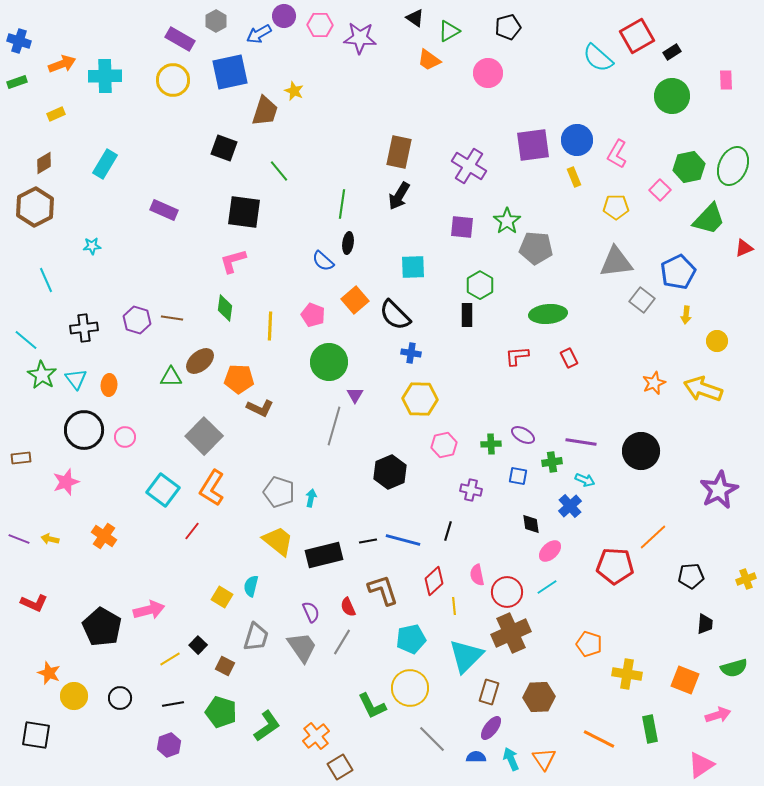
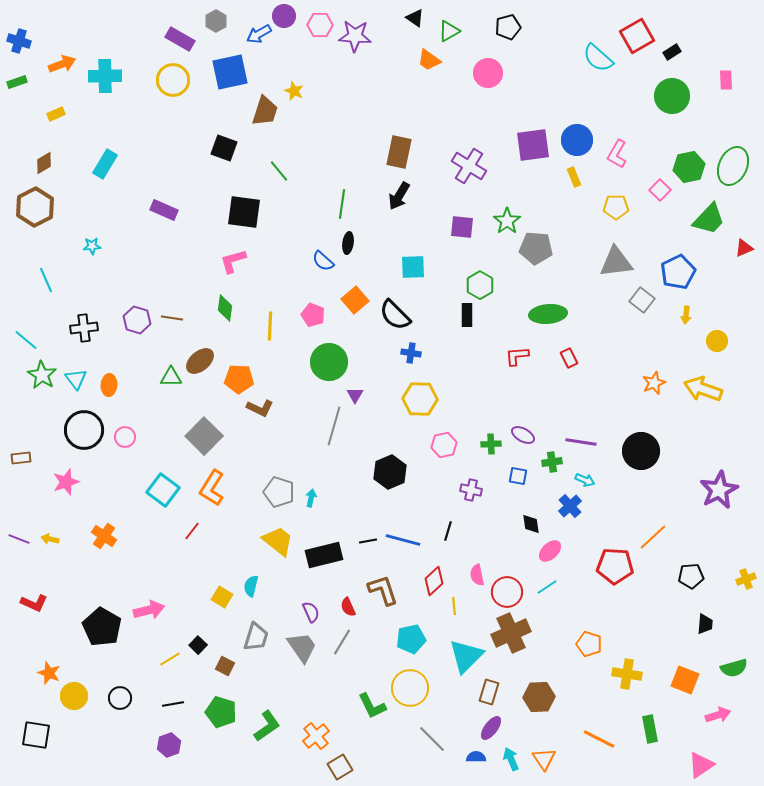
purple star at (360, 38): moved 5 px left, 2 px up
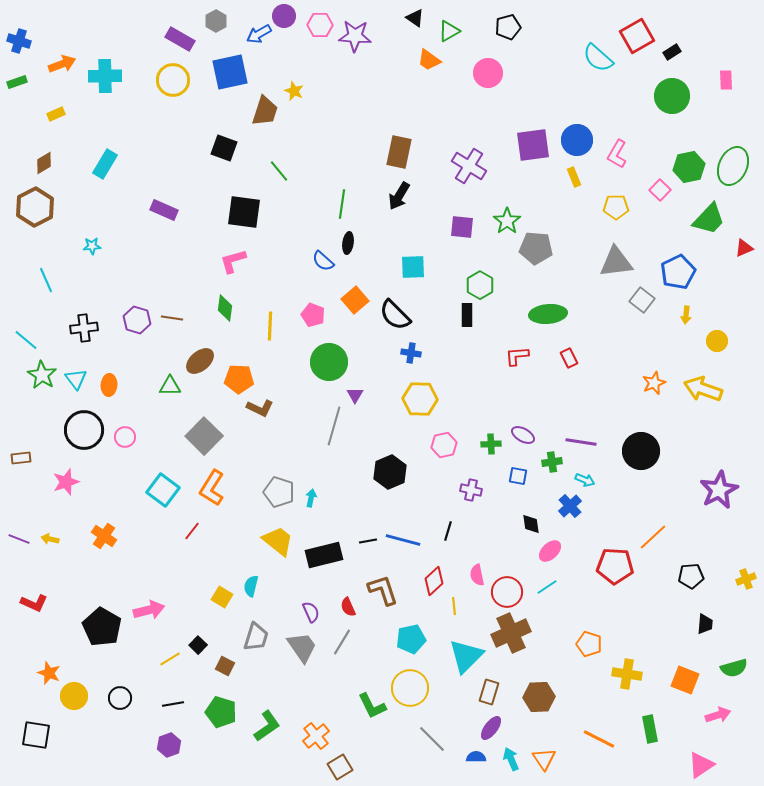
green triangle at (171, 377): moved 1 px left, 9 px down
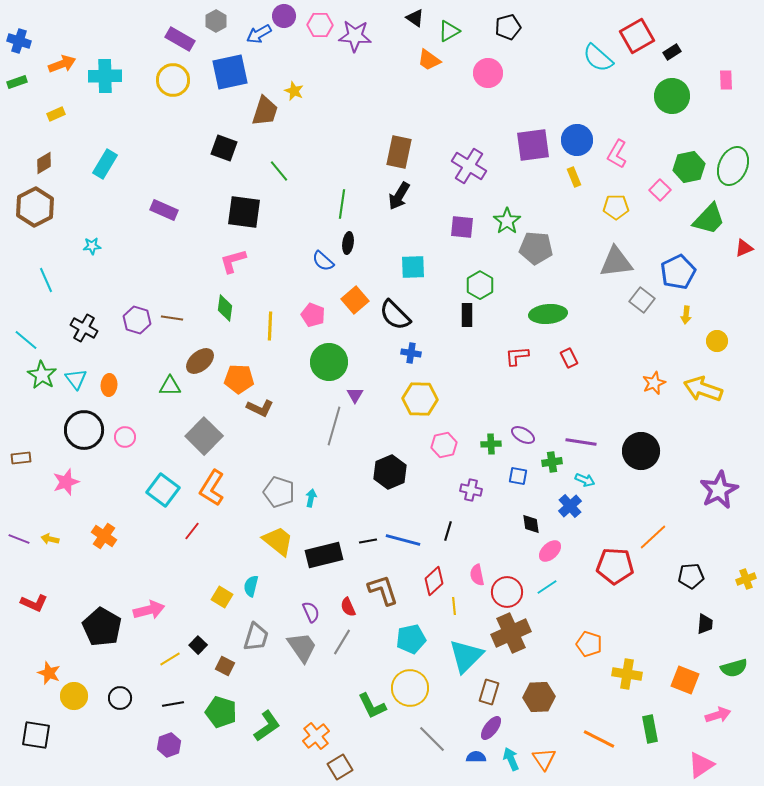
black cross at (84, 328): rotated 36 degrees clockwise
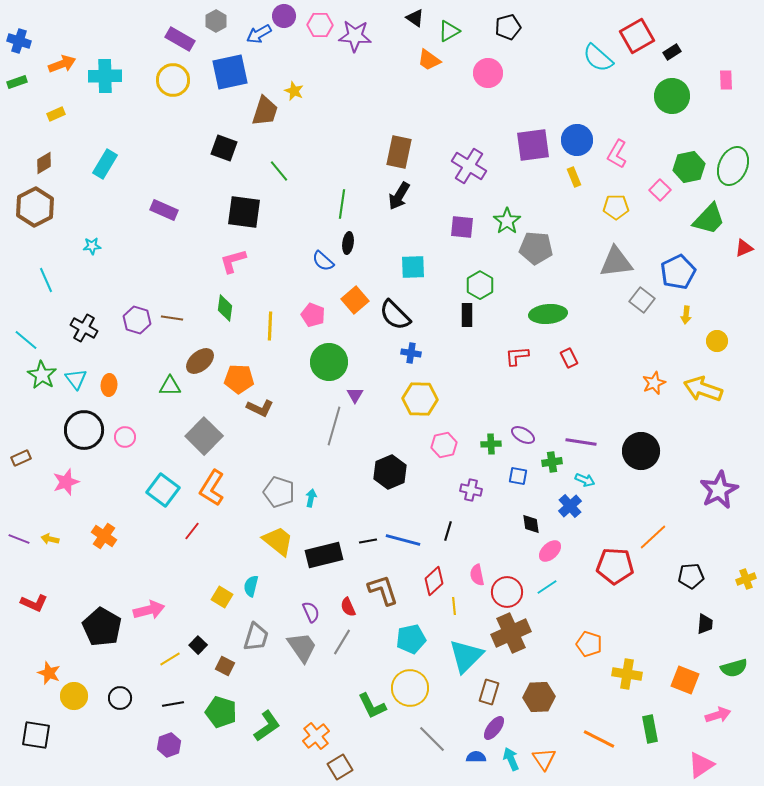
brown rectangle at (21, 458): rotated 18 degrees counterclockwise
purple ellipse at (491, 728): moved 3 px right
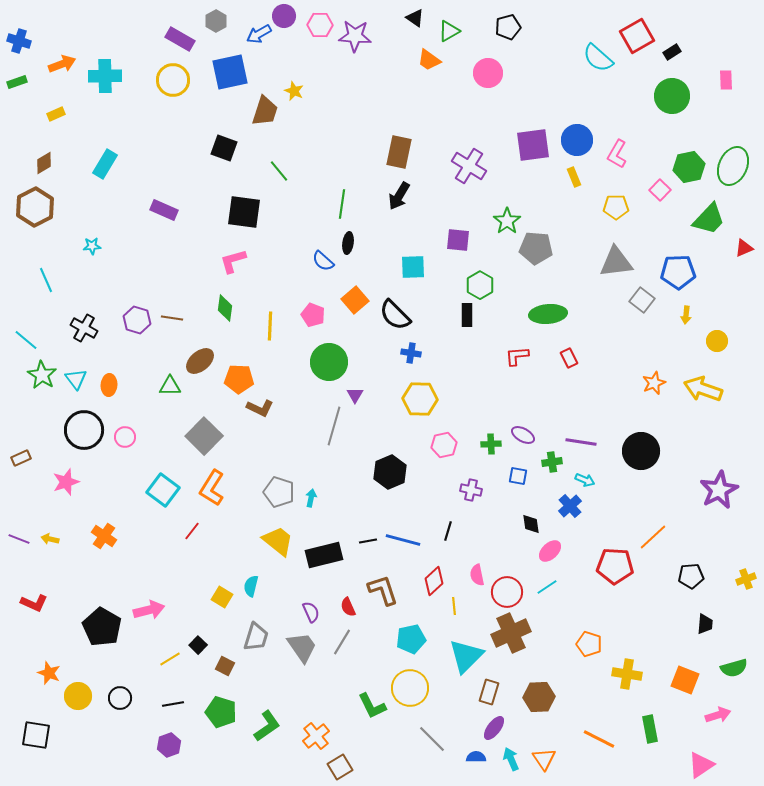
purple square at (462, 227): moved 4 px left, 13 px down
blue pentagon at (678, 272): rotated 24 degrees clockwise
yellow circle at (74, 696): moved 4 px right
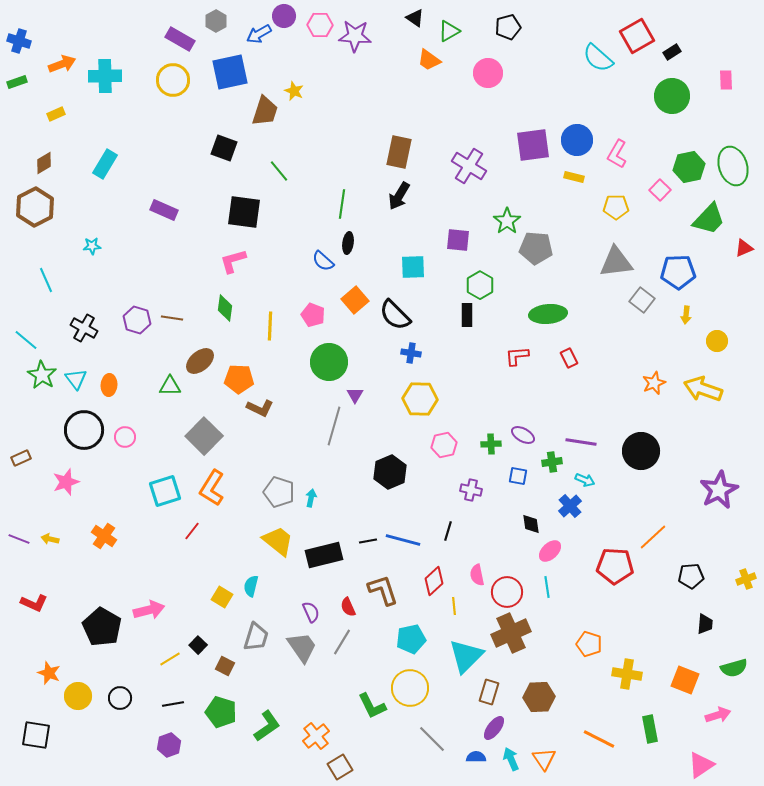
green ellipse at (733, 166): rotated 42 degrees counterclockwise
yellow rectangle at (574, 177): rotated 54 degrees counterclockwise
cyan square at (163, 490): moved 2 px right, 1 px down; rotated 36 degrees clockwise
cyan line at (547, 587): rotated 65 degrees counterclockwise
